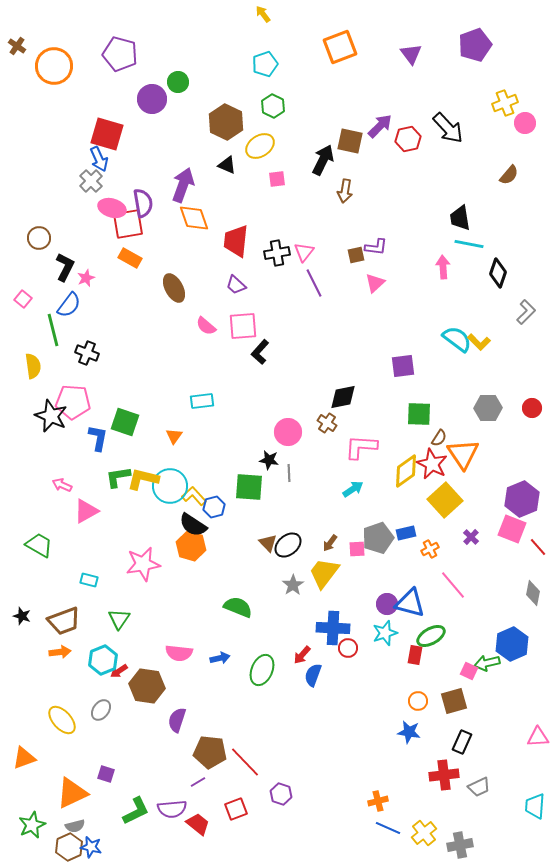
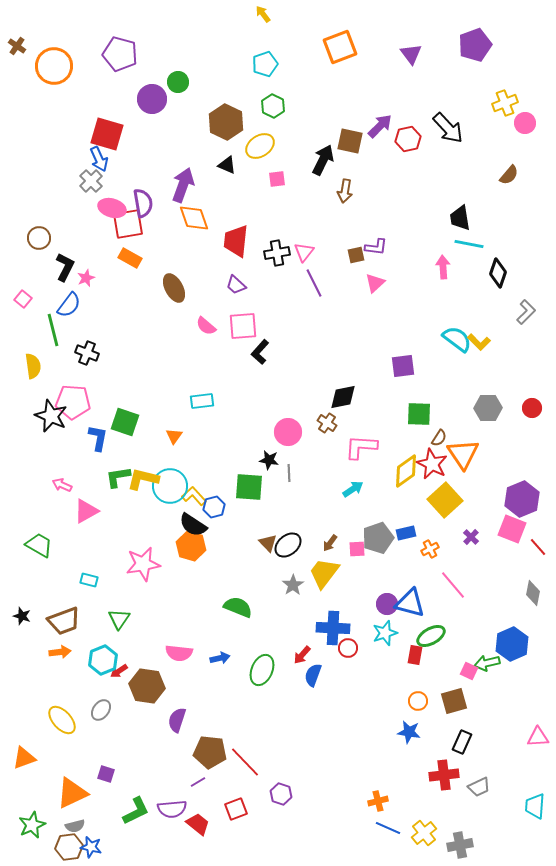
brown hexagon at (69, 847): rotated 16 degrees clockwise
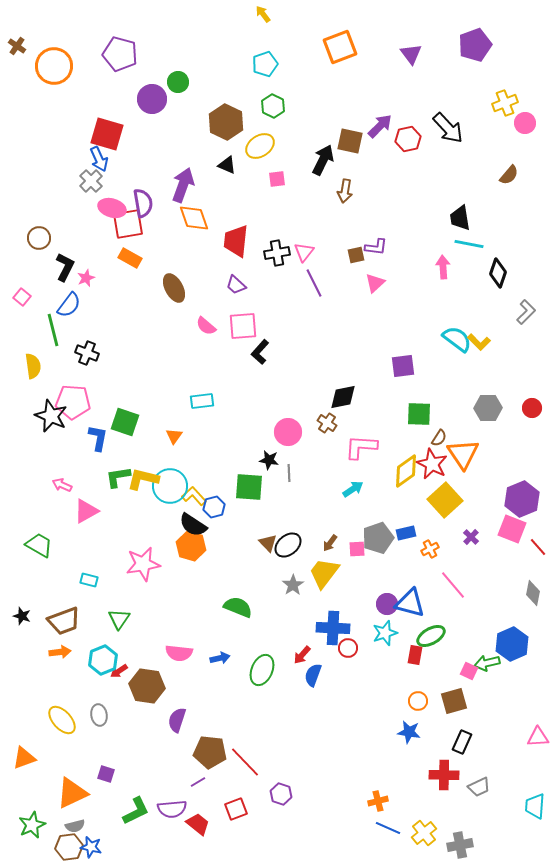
pink square at (23, 299): moved 1 px left, 2 px up
gray ellipse at (101, 710): moved 2 px left, 5 px down; rotated 45 degrees counterclockwise
red cross at (444, 775): rotated 8 degrees clockwise
